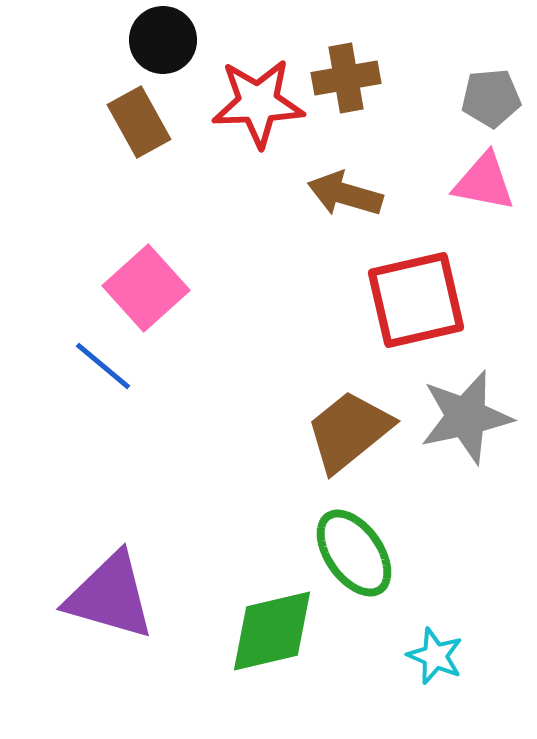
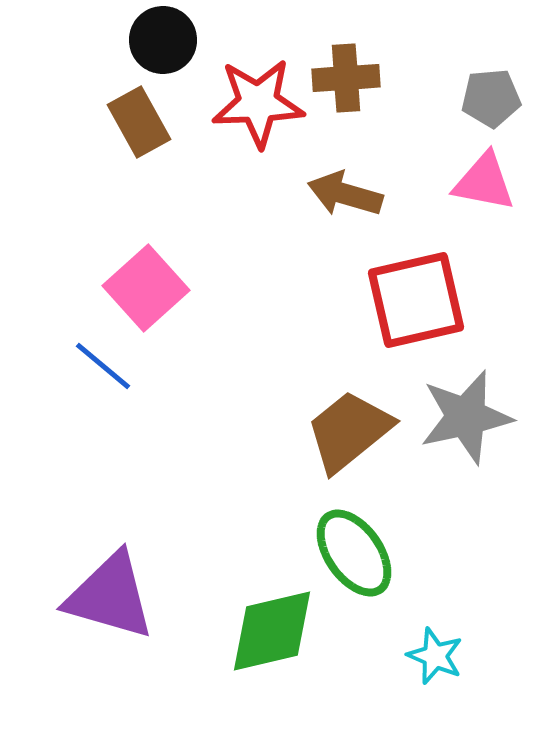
brown cross: rotated 6 degrees clockwise
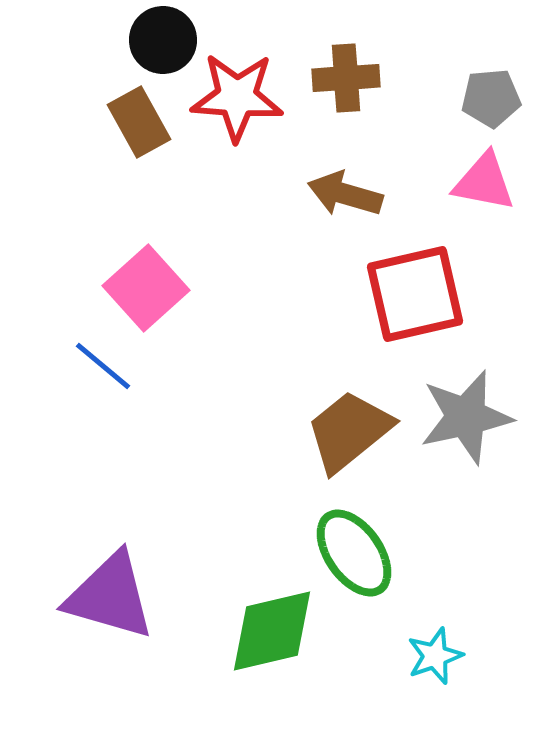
red star: moved 21 px left, 6 px up; rotated 6 degrees clockwise
red square: moved 1 px left, 6 px up
cyan star: rotated 30 degrees clockwise
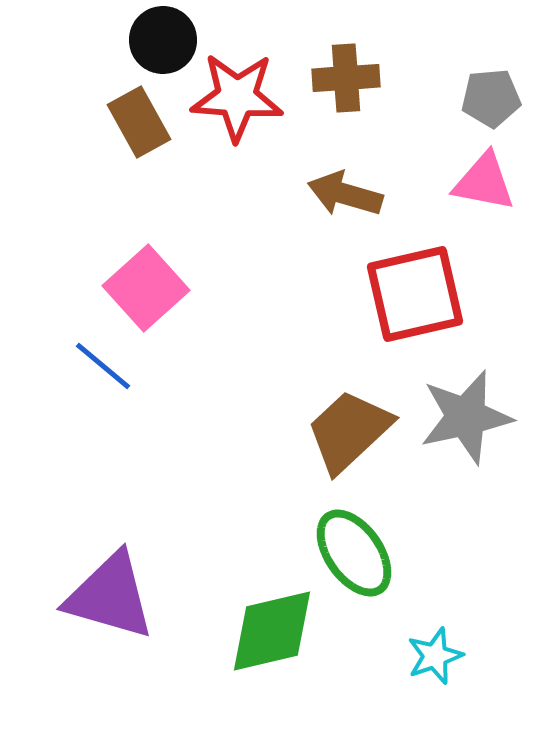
brown trapezoid: rotated 4 degrees counterclockwise
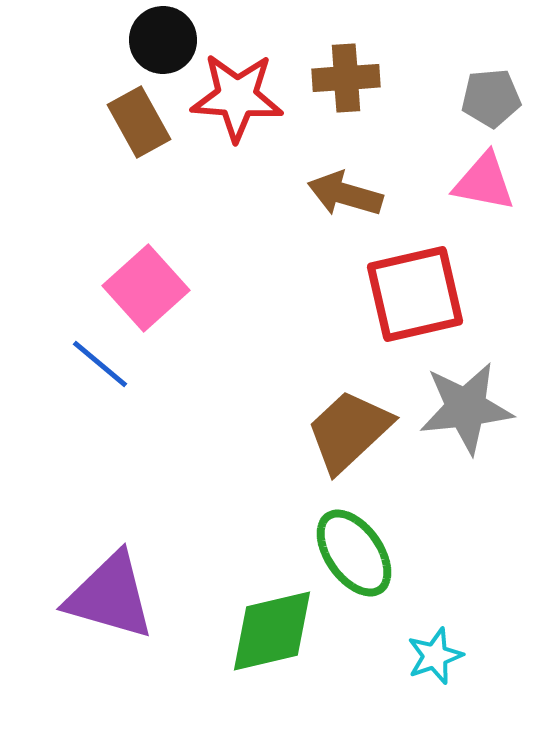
blue line: moved 3 px left, 2 px up
gray star: moved 9 px up; rotated 6 degrees clockwise
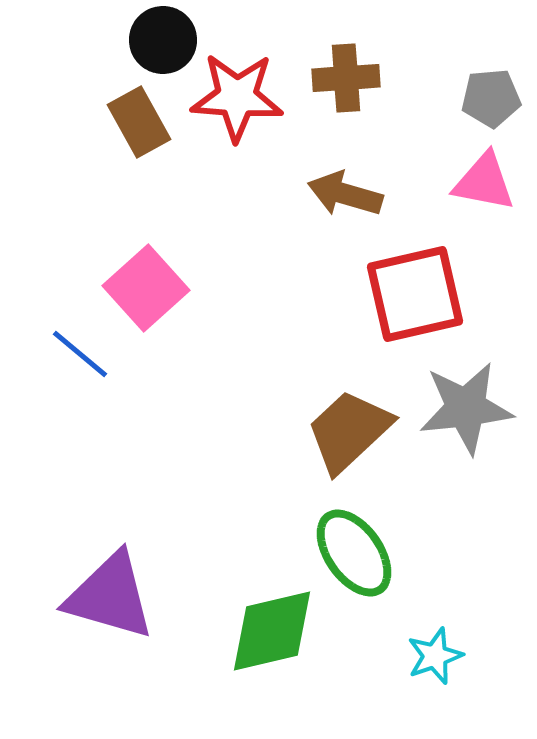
blue line: moved 20 px left, 10 px up
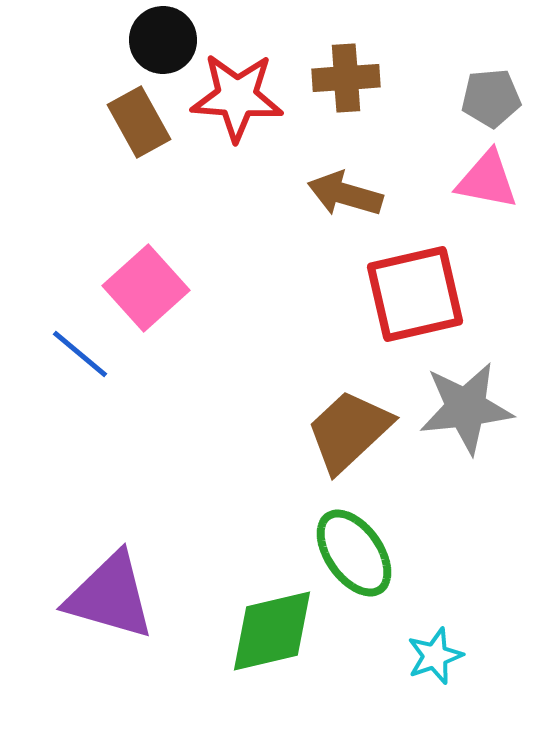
pink triangle: moved 3 px right, 2 px up
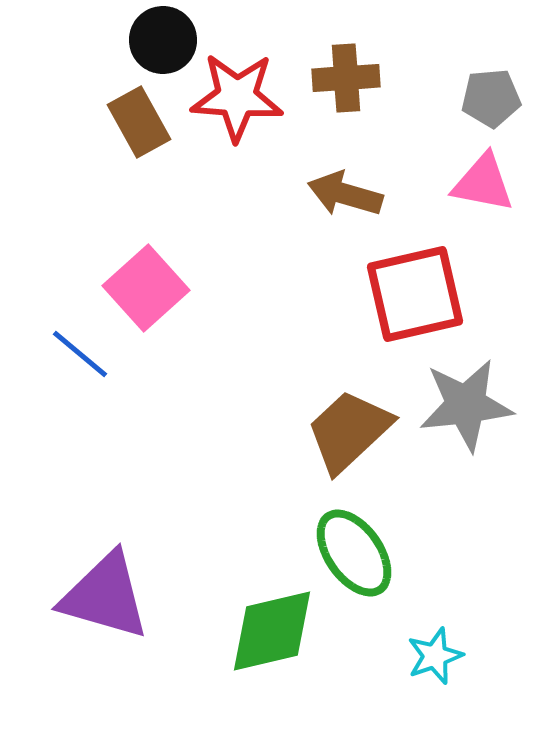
pink triangle: moved 4 px left, 3 px down
gray star: moved 3 px up
purple triangle: moved 5 px left
